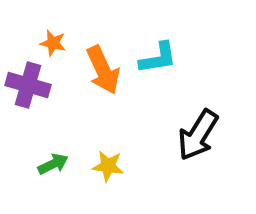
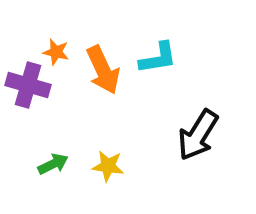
orange star: moved 3 px right, 9 px down
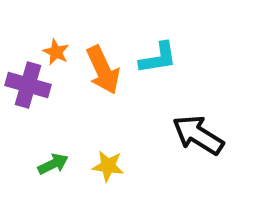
orange star: rotated 12 degrees clockwise
black arrow: rotated 90 degrees clockwise
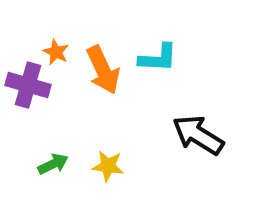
cyan L-shape: rotated 12 degrees clockwise
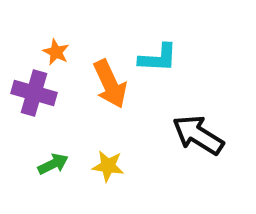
orange arrow: moved 7 px right, 14 px down
purple cross: moved 6 px right, 8 px down
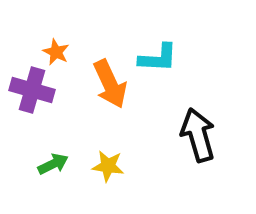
purple cross: moved 2 px left, 3 px up
black arrow: rotated 42 degrees clockwise
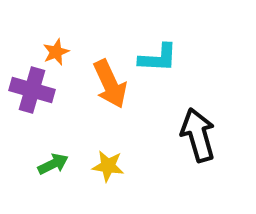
orange star: rotated 24 degrees clockwise
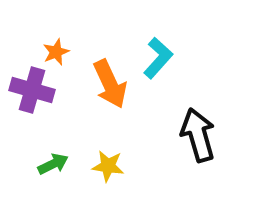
cyan L-shape: rotated 51 degrees counterclockwise
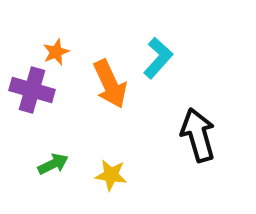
yellow star: moved 3 px right, 9 px down
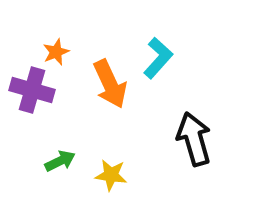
black arrow: moved 4 px left, 4 px down
green arrow: moved 7 px right, 3 px up
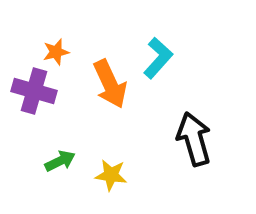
orange star: rotated 8 degrees clockwise
purple cross: moved 2 px right, 1 px down
